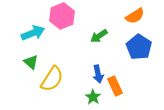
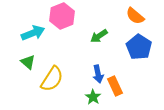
orange semicircle: rotated 72 degrees clockwise
green triangle: moved 3 px left
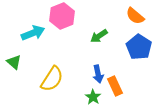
green triangle: moved 14 px left
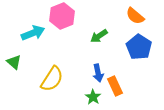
blue arrow: moved 1 px up
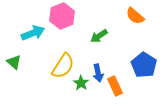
blue pentagon: moved 5 px right, 18 px down
yellow semicircle: moved 11 px right, 13 px up
green star: moved 12 px left, 14 px up
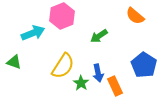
green triangle: rotated 21 degrees counterclockwise
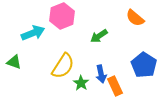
orange semicircle: moved 2 px down
blue arrow: moved 3 px right, 1 px down
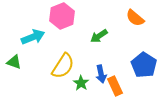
cyan arrow: moved 4 px down
